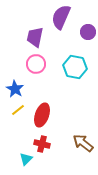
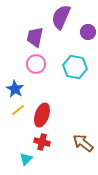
red cross: moved 2 px up
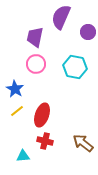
yellow line: moved 1 px left, 1 px down
red cross: moved 3 px right, 1 px up
cyan triangle: moved 3 px left, 3 px up; rotated 40 degrees clockwise
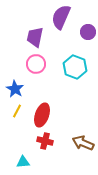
cyan hexagon: rotated 10 degrees clockwise
yellow line: rotated 24 degrees counterclockwise
brown arrow: rotated 15 degrees counterclockwise
cyan triangle: moved 6 px down
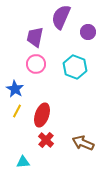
red cross: moved 1 px right, 1 px up; rotated 28 degrees clockwise
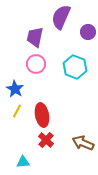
red ellipse: rotated 30 degrees counterclockwise
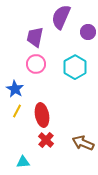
cyan hexagon: rotated 10 degrees clockwise
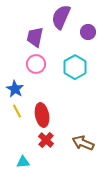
yellow line: rotated 56 degrees counterclockwise
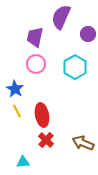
purple circle: moved 2 px down
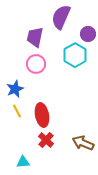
cyan hexagon: moved 12 px up
blue star: rotated 18 degrees clockwise
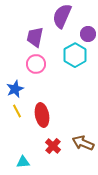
purple semicircle: moved 1 px right, 1 px up
red cross: moved 7 px right, 6 px down
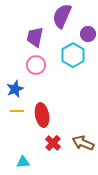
cyan hexagon: moved 2 px left
pink circle: moved 1 px down
yellow line: rotated 64 degrees counterclockwise
red cross: moved 3 px up
